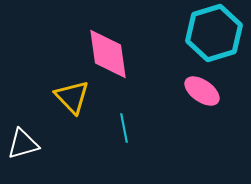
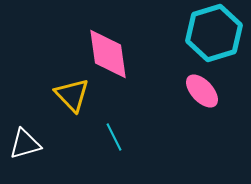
pink ellipse: rotated 12 degrees clockwise
yellow triangle: moved 2 px up
cyan line: moved 10 px left, 9 px down; rotated 16 degrees counterclockwise
white triangle: moved 2 px right
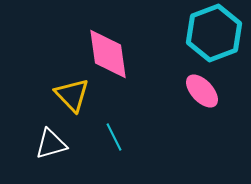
cyan hexagon: rotated 4 degrees counterclockwise
white triangle: moved 26 px right
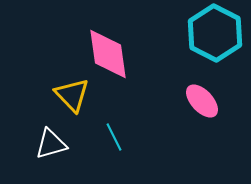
cyan hexagon: moved 1 px right; rotated 12 degrees counterclockwise
pink ellipse: moved 10 px down
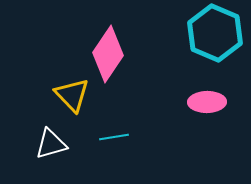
cyan hexagon: rotated 4 degrees counterclockwise
pink diamond: rotated 42 degrees clockwise
pink ellipse: moved 5 px right, 1 px down; rotated 48 degrees counterclockwise
cyan line: rotated 72 degrees counterclockwise
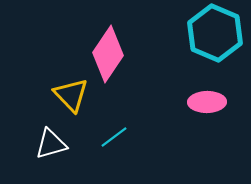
yellow triangle: moved 1 px left
cyan line: rotated 28 degrees counterclockwise
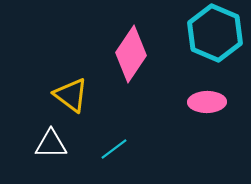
pink diamond: moved 23 px right
yellow triangle: rotated 9 degrees counterclockwise
cyan line: moved 12 px down
white triangle: rotated 16 degrees clockwise
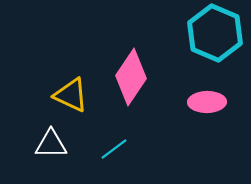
pink diamond: moved 23 px down
yellow triangle: rotated 12 degrees counterclockwise
